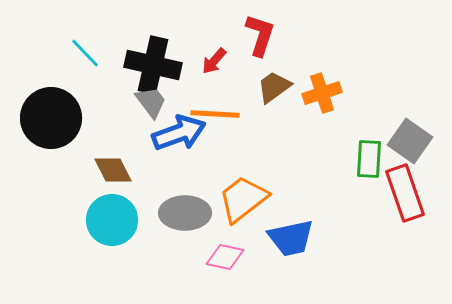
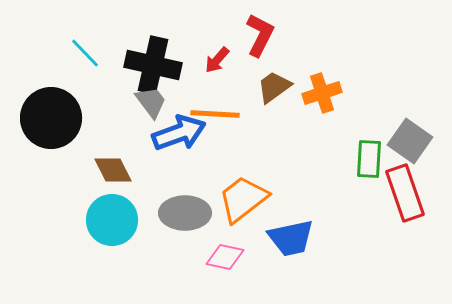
red L-shape: rotated 9 degrees clockwise
red arrow: moved 3 px right, 1 px up
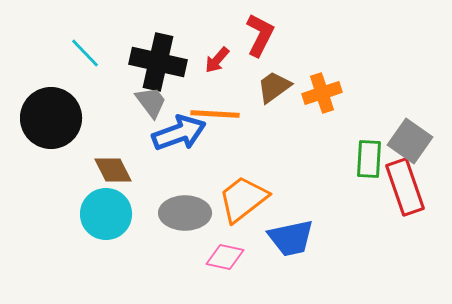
black cross: moved 5 px right, 3 px up
red rectangle: moved 6 px up
cyan circle: moved 6 px left, 6 px up
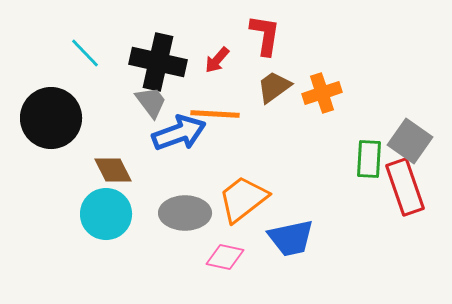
red L-shape: moved 5 px right; rotated 18 degrees counterclockwise
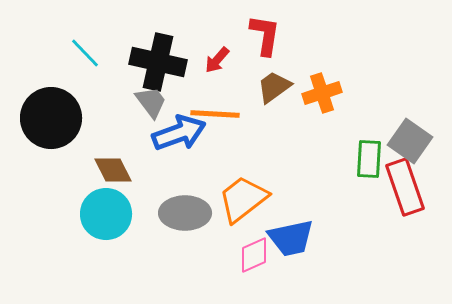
pink diamond: moved 29 px right, 2 px up; rotated 36 degrees counterclockwise
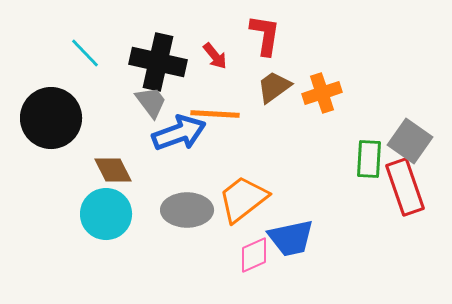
red arrow: moved 2 px left, 4 px up; rotated 80 degrees counterclockwise
gray ellipse: moved 2 px right, 3 px up
